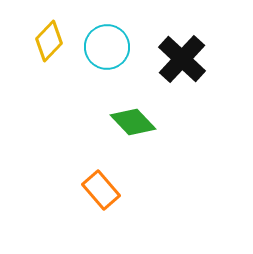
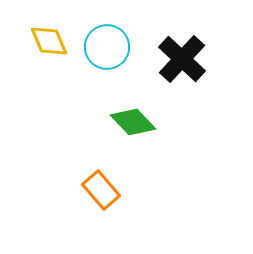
yellow diamond: rotated 66 degrees counterclockwise
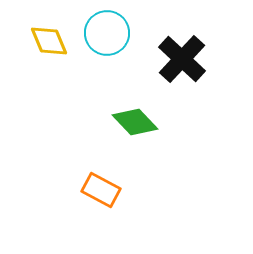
cyan circle: moved 14 px up
green diamond: moved 2 px right
orange rectangle: rotated 21 degrees counterclockwise
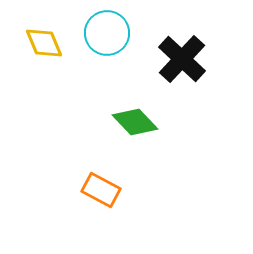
yellow diamond: moved 5 px left, 2 px down
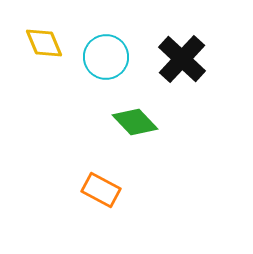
cyan circle: moved 1 px left, 24 px down
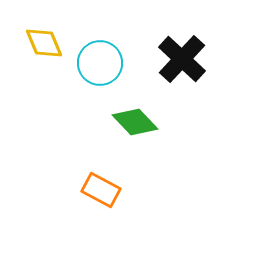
cyan circle: moved 6 px left, 6 px down
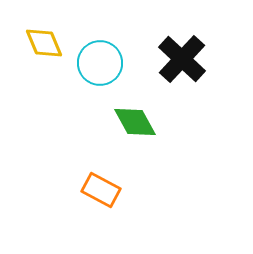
green diamond: rotated 15 degrees clockwise
